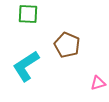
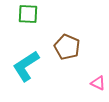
brown pentagon: moved 2 px down
pink triangle: rotated 42 degrees clockwise
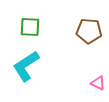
green square: moved 2 px right, 13 px down
brown pentagon: moved 22 px right, 16 px up; rotated 20 degrees counterclockwise
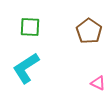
brown pentagon: rotated 30 degrees clockwise
cyan L-shape: moved 2 px down
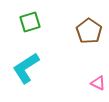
green square: moved 5 px up; rotated 20 degrees counterclockwise
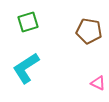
green square: moved 2 px left
brown pentagon: rotated 25 degrees counterclockwise
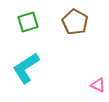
brown pentagon: moved 14 px left, 9 px up; rotated 20 degrees clockwise
pink triangle: moved 2 px down
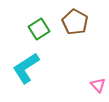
green square: moved 11 px right, 7 px down; rotated 15 degrees counterclockwise
pink triangle: rotated 21 degrees clockwise
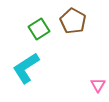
brown pentagon: moved 2 px left, 1 px up
pink triangle: rotated 14 degrees clockwise
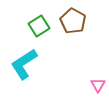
green square: moved 3 px up
cyan L-shape: moved 2 px left, 4 px up
